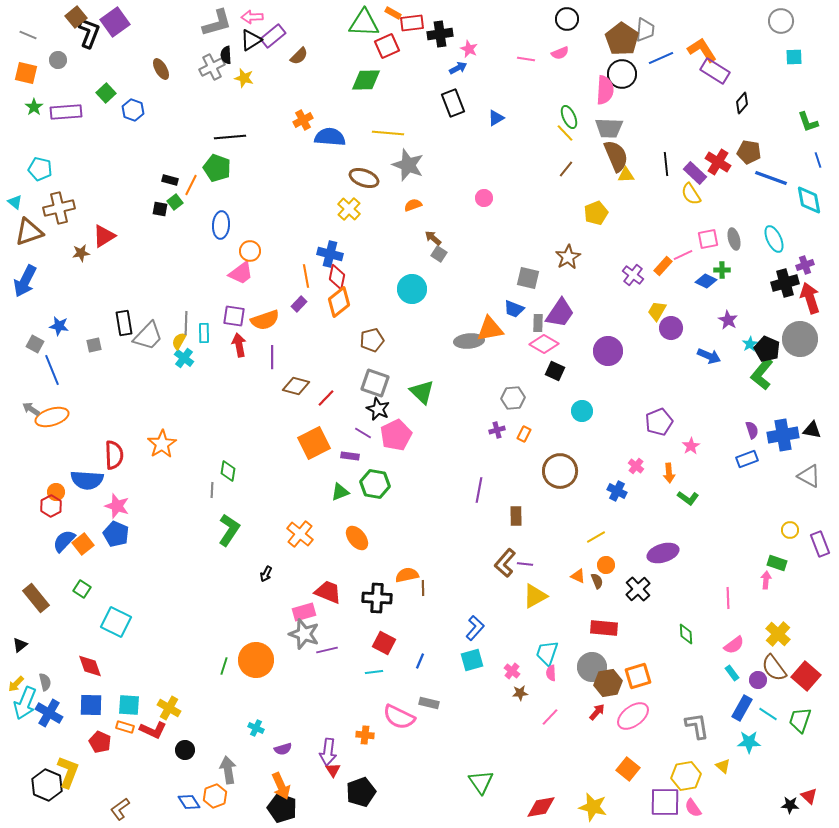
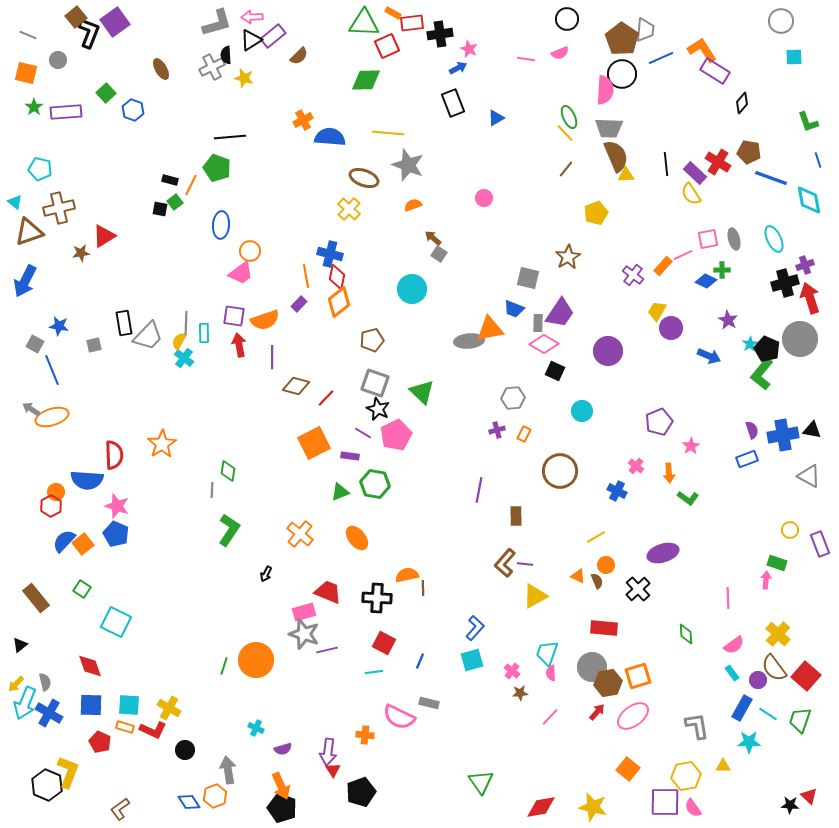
yellow triangle at (723, 766): rotated 42 degrees counterclockwise
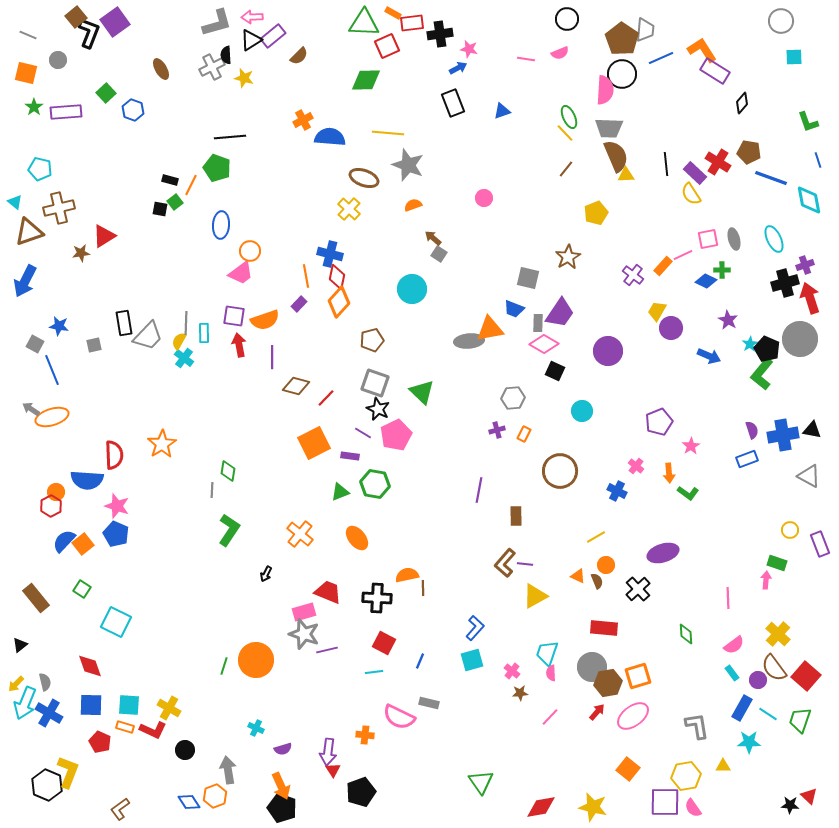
pink star at (469, 49): rotated 12 degrees counterclockwise
blue triangle at (496, 118): moved 6 px right, 7 px up; rotated 12 degrees clockwise
orange diamond at (339, 302): rotated 8 degrees counterclockwise
green L-shape at (688, 498): moved 5 px up
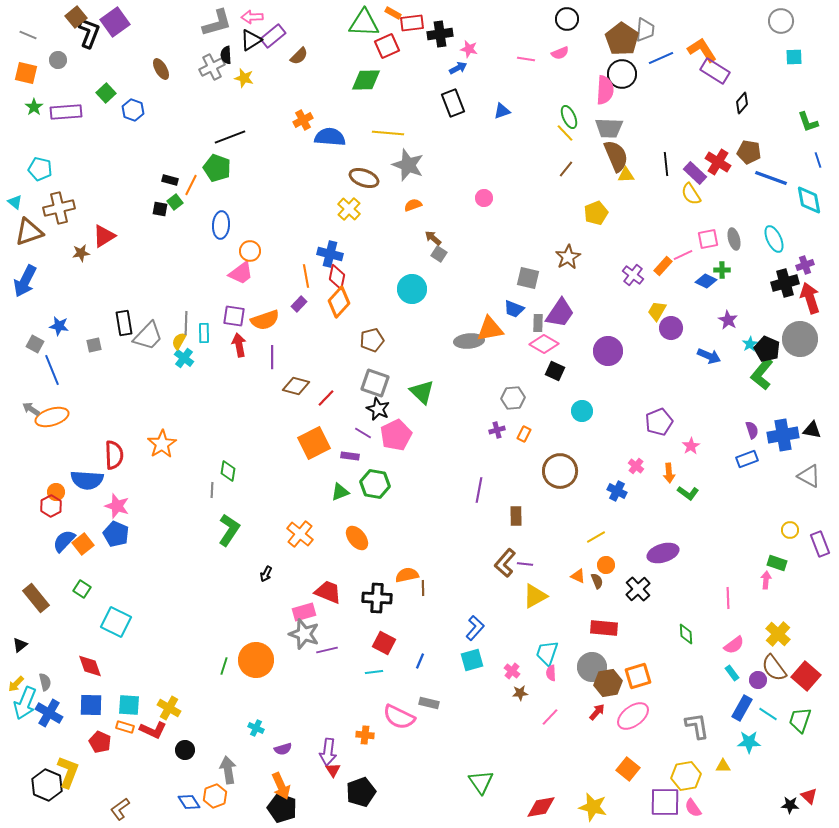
black line at (230, 137): rotated 16 degrees counterclockwise
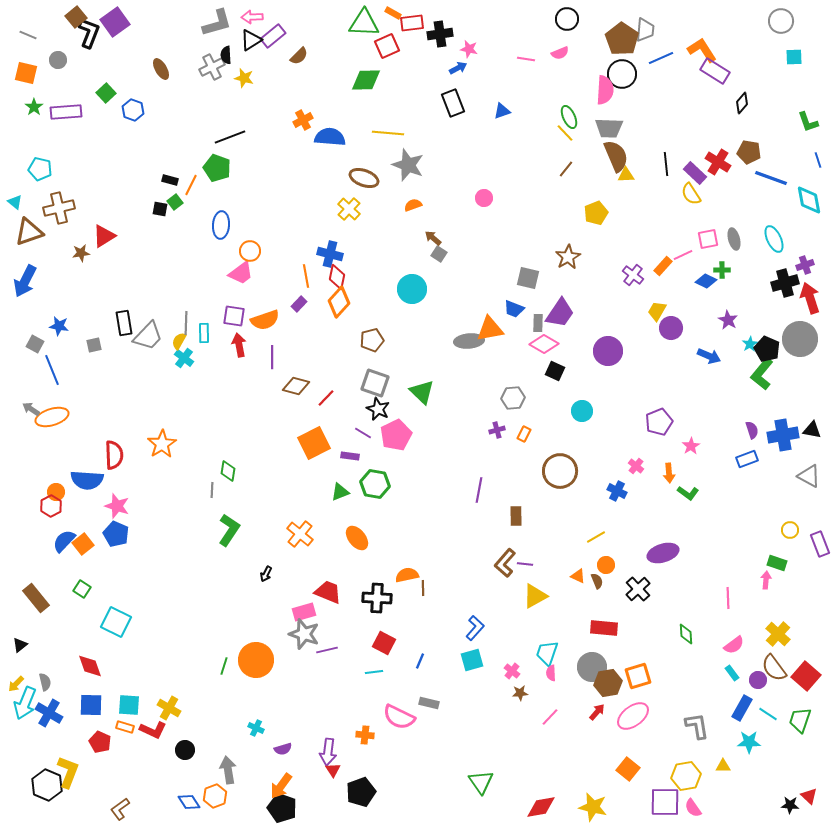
orange arrow at (281, 786): rotated 60 degrees clockwise
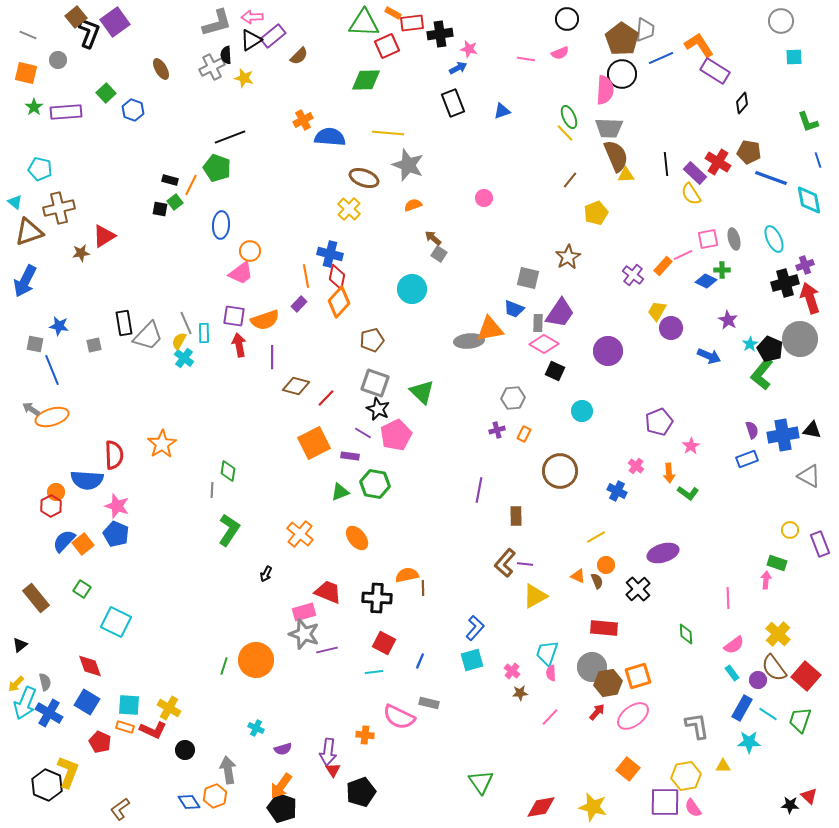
orange L-shape at (702, 50): moved 3 px left, 5 px up
brown line at (566, 169): moved 4 px right, 11 px down
gray line at (186, 323): rotated 25 degrees counterclockwise
gray square at (35, 344): rotated 18 degrees counterclockwise
black pentagon at (767, 349): moved 3 px right
blue square at (91, 705): moved 4 px left, 3 px up; rotated 30 degrees clockwise
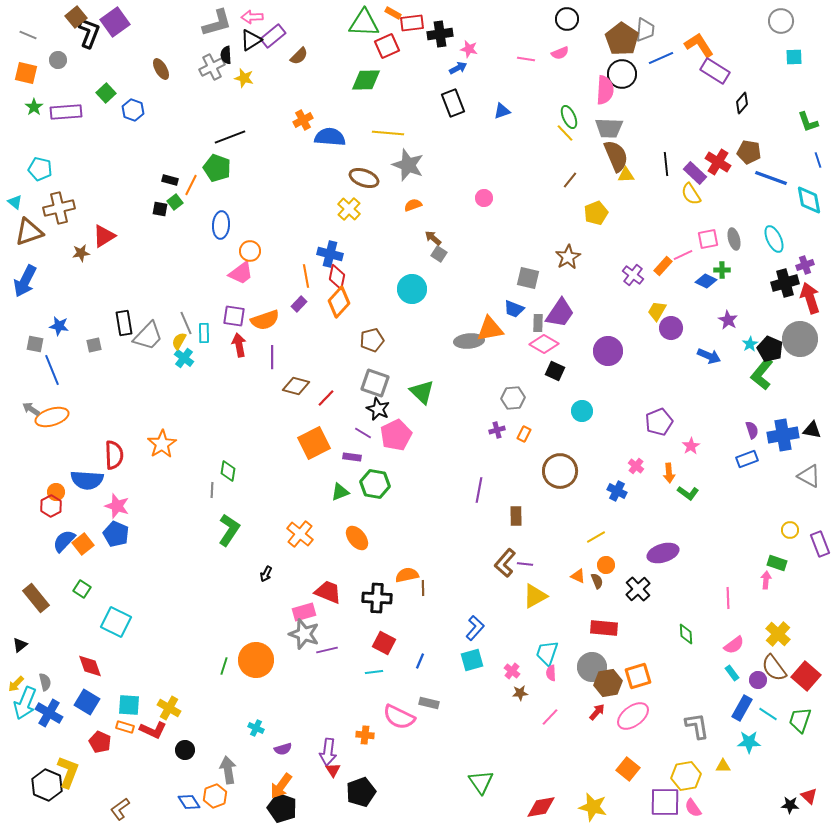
purple rectangle at (350, 456): moved 2 px right, 1 px down
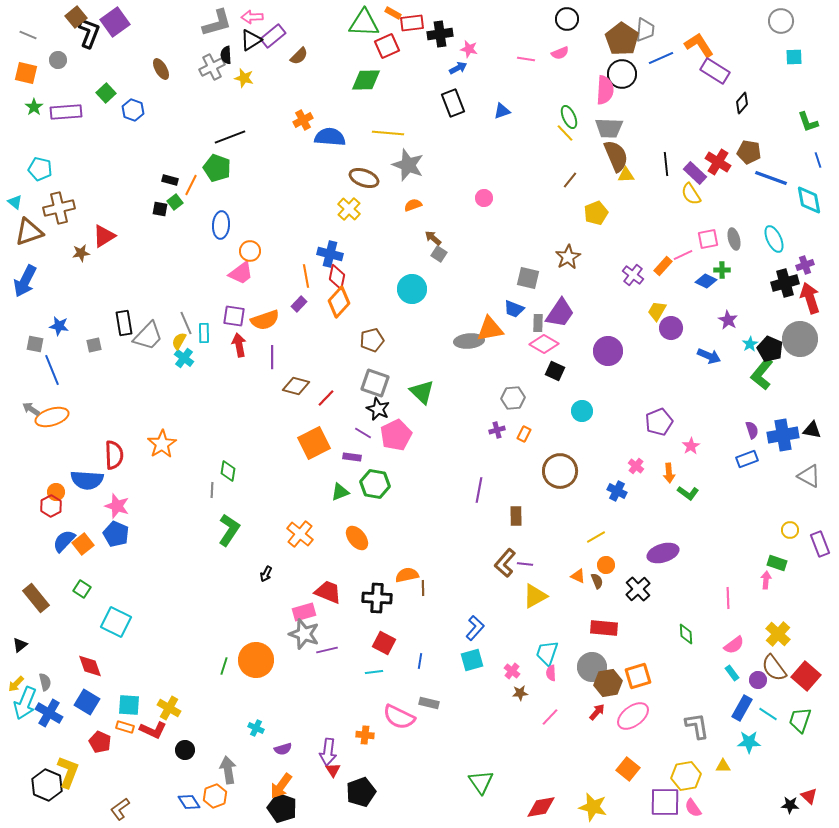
blue line at (420, 661): rotated 14 degrees counterclockwise
